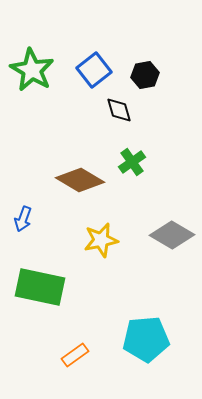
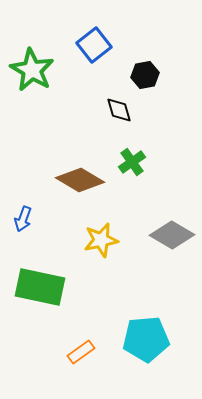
blue square: moved 25 px up
orange rectangle: moved 6 px right, 3 px up
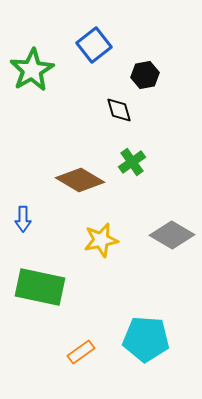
green star: rotated 12 degrees clockwise
blue arrow: rotated 20 degrees counterclockwise
cyan pentagon: rotated 9 degrees clockwise
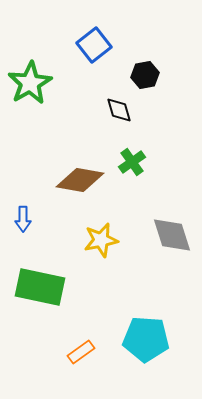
green star: moved 2 px left, 13 px down
brown diamond: rotated 21 degrees counterclockwise
gray diamond: rotated 42 degrees clockwise
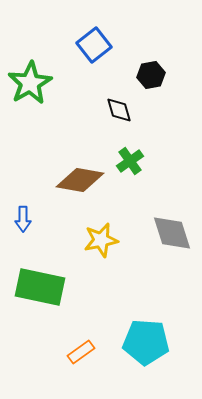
black hexagon: moved 6 px right
green cross: moved 2 px left, 1 px up
gray diamond: moved 2 px up
cyan pentagon: moved 3 px down
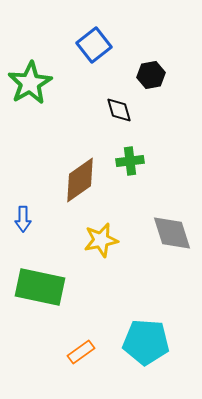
green cross: rotated 28 degrees clockwise
brown diamond: rotated 45 degrees counterclockwise
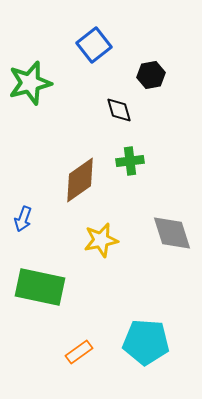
green star: rotated 15 degrees clockwise
blue arrow: rotated 20 degrees clockwise
orange rectangle: moved 2 px left
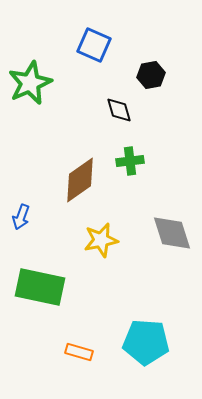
blue square: rotated 28 degrees counterclockwise
green star: rotated 9 degrees counterclockwise
blue arrow: moved 2 px left, 2 px up
orange rectangle: rotated 52 degrees clockwise
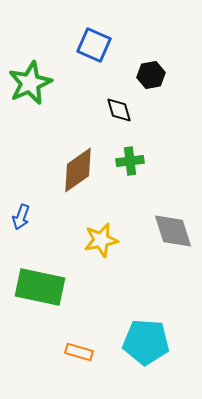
brown diamond: moved 2 px left, 10 px up
gray diamond: moved 1 px right, 2 px up
